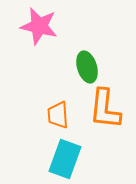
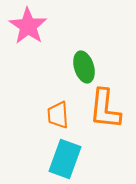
pink star: moved 11 px left; rotated 21 degrees clockwise
green ellipse: moved 3 px left
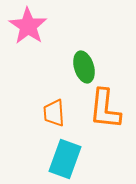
orange trapezoid: moved 4 px left, 2 px up
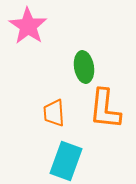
green ellipse: rotated 8 degrees clockwise
cyan rectangle: moved 1 px right, 2 px down
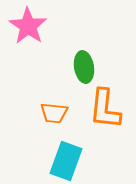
orange trapezoid: rotated 80 degrees counterclockwise
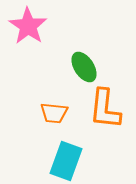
green ellipse: rotated 24 degrees counterclockwise
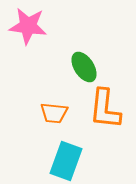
pink star: rotated 27 degrees counterclockwise
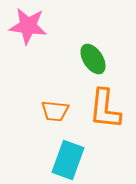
green ellipse: moved 9 px right, 8 px up
orange trapezoid: moved 1 px right, 2 px up
cyan rectangle: moved 2 px right, 1 px up
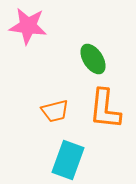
orange trapezoid: rotated 20 degrees counterclockwise
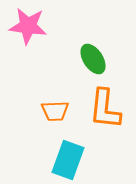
orange trapezoid: rotated 12 degrees clockwise
